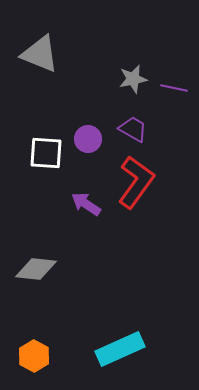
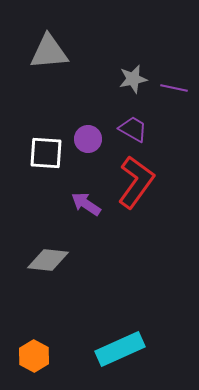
gray triangle: moved 9 px right, 2 px up; rotated 27 degrees counterclockwise
gray diamond: moved 12 px right, 9 px up
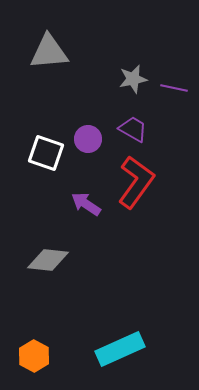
white square: rotated 15 degrees clockwise
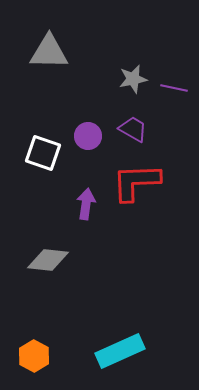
gray triangle: rotated 6 degrees clockwise
purple circle: moved 3 px up
white square: moved 3 px left
red L-shape: rotated 128 degrees counterclockwise
purple arrow: rotated 64 degrees clockwise
cyan rectangle: moved 2 px down
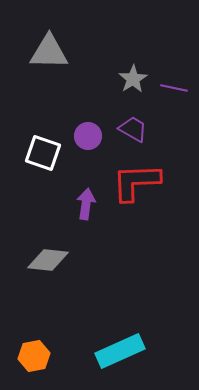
gray star: rotated 20 degrees counterclockwise
orange hexagon: rotated 20 degrees clockwise
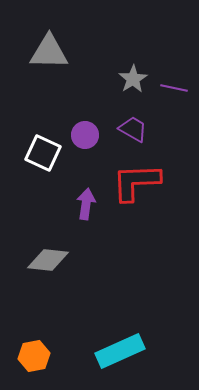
purple circle: moved 3 px left, 1 px up
white square: rotated 6 degrees clockwise
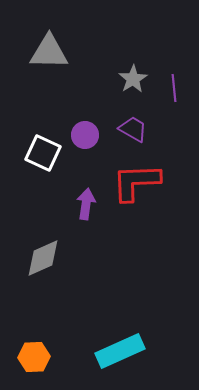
purple line: rotated 72 degrees clockwise
gray diamond: moved 5 px left, 2 px up; rotated 30 degrees counterclockwise
orange hexagon: moved 1 px down; rotated 8 degrees clockwise
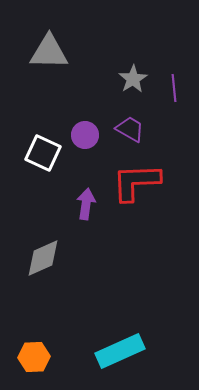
purple trapezoid: moved 3 px left
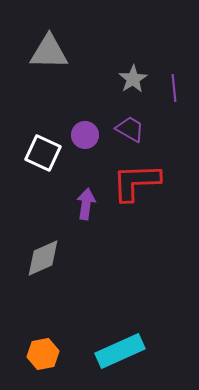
orange hexagon: moved 9 px right, 3 px up; rotated 8 degrees counterclockwise
